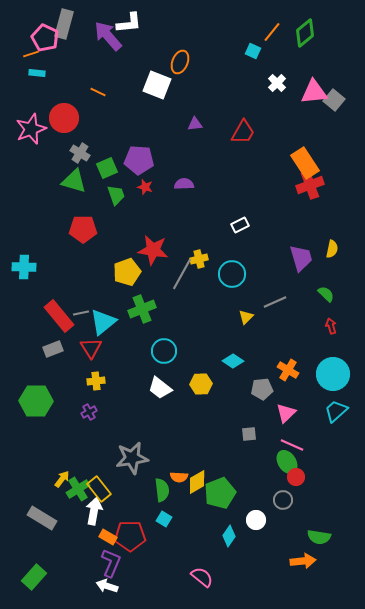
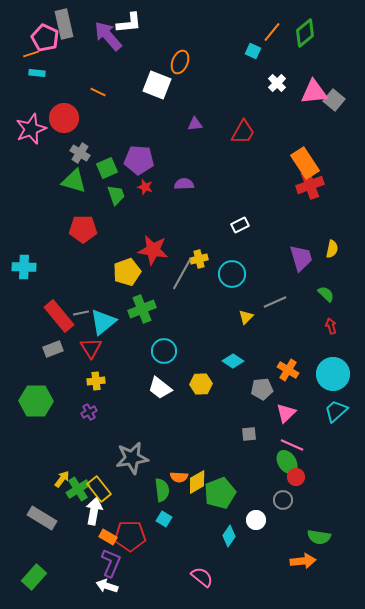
gray rectangle at (64, 24): rotated 28 degrees counterclockwise
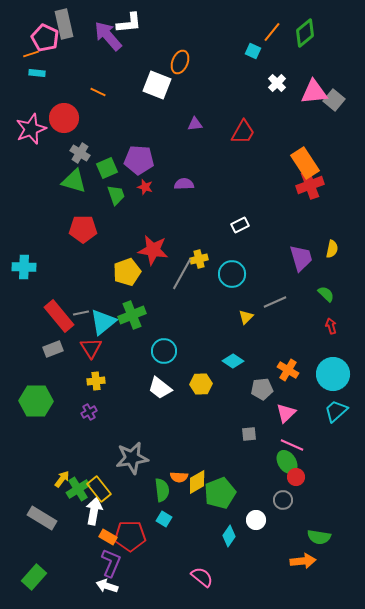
green cross at (142, 309): moved 10 px left, 6 px down
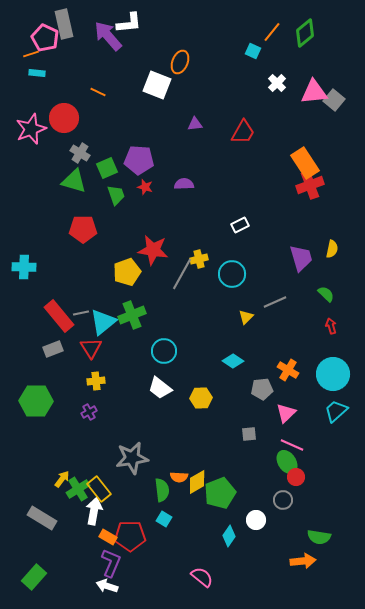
yellow hexagon at (201, 384): moved 14 px down
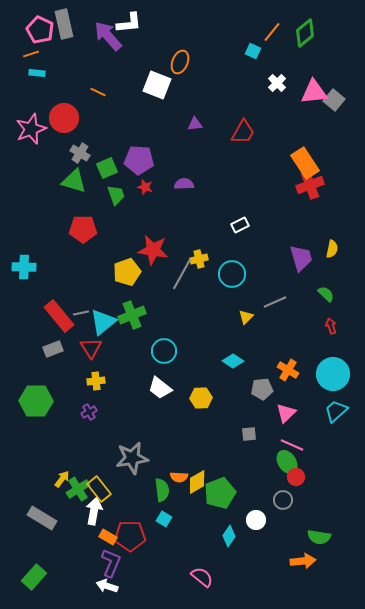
pink pentagon at (45, 38): moved 5 px left, 8 px up
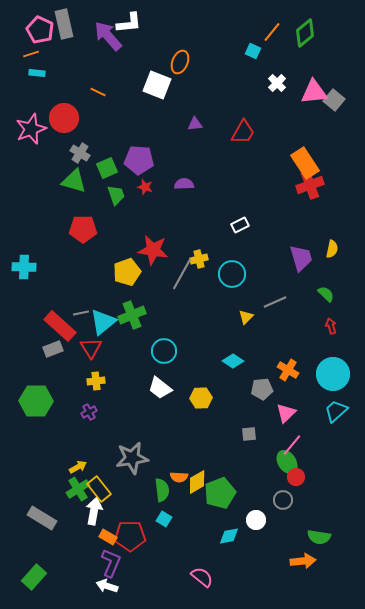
red rectangle at (59, 316): moved 1 px right, 10 px down; rotated 8 degrees counterclockwise
pink line at (292, 445): rotated 75 degrees counterclockwise
yellow arrow at (62, 479): moved 16 px right, 12 px up; rotated 24 degrees clockwise
cyan diamond at (229, 536): rotated 45 degrees clockwise
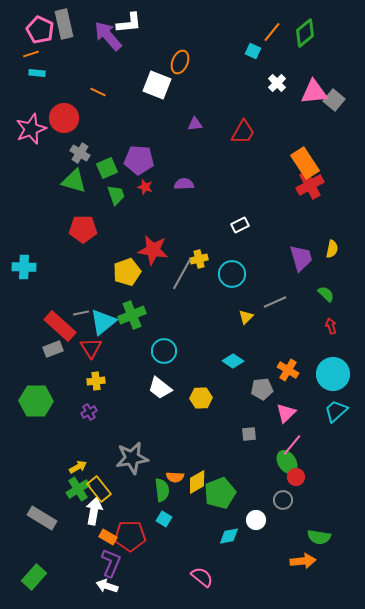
red cross at (310, 185): rotated 8 degrees counterclockwise
orange semicircle at (179, 477): moved 4 px left
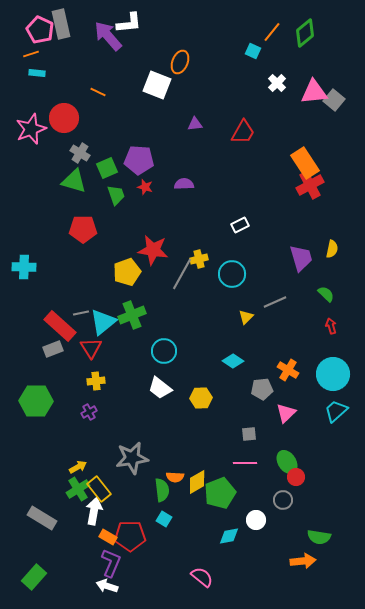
gray rectangle at (64, 24): moved 3 px left
pink line at (292, 445): moved 47 px left, 18 px down; rotated 50 degrees clockwise
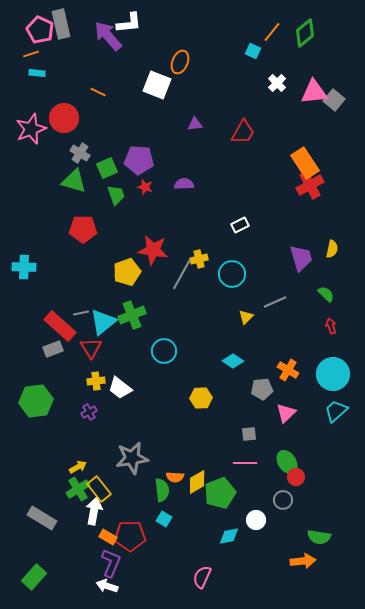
white trapezoid at (160, 388): moved 40 px left
green hexagon at (36, 401): rotated 8 degrees counterclockwise
pink semicircle at (202, 577): rotated 105 degrees counterclockwise
